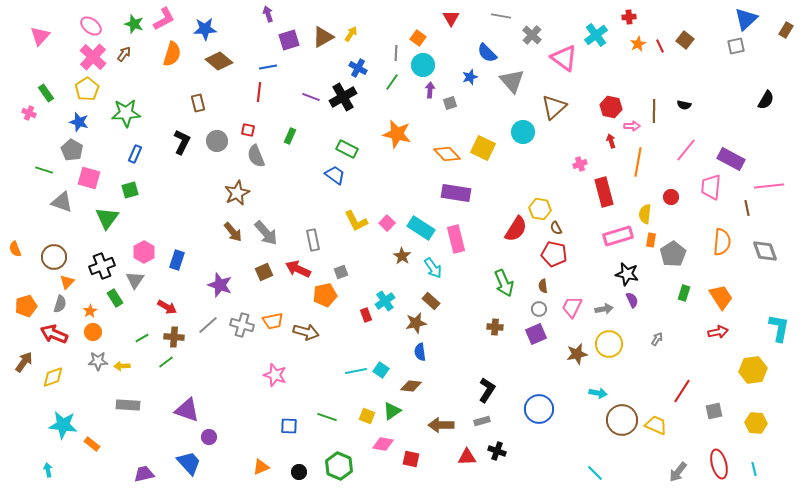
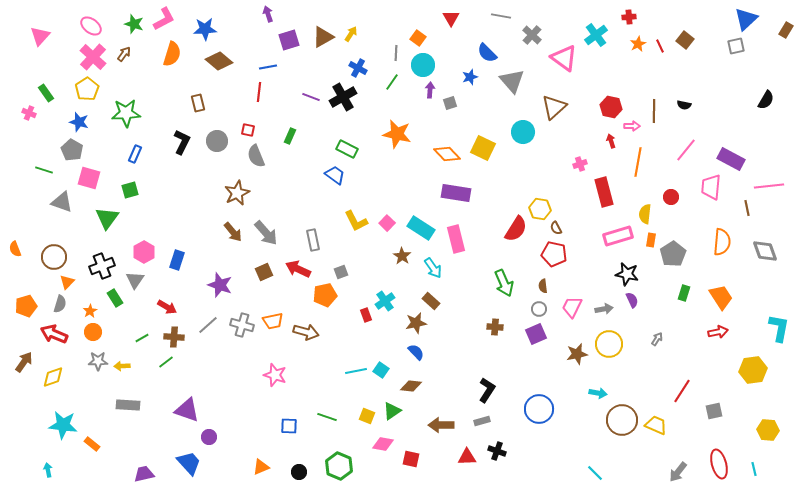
blue semicircle at (420, 352): moved 4 px left; rotated 144 degrees clockwise
yellow hexagon at (756, 423): moved 12 px right, 7 px down
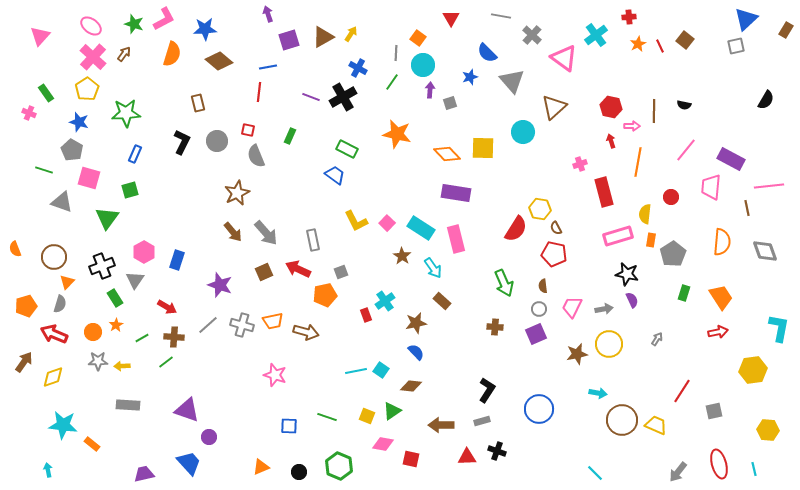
yellow square at (483, 148): rotated 25 degrees counterclockwise
brown rectangle at (431, 301): moved 11 px right
orange star at (90, 311): moved 26 px right, 14 px down
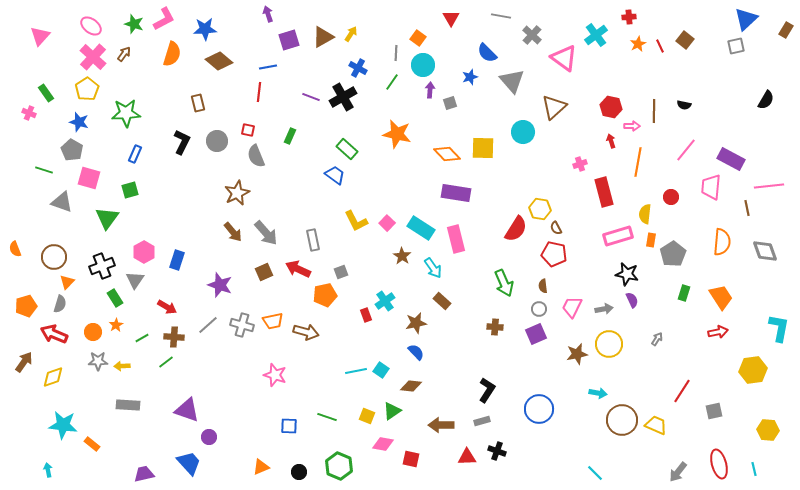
green rectangle at (347, 149): rotated 15 degrees clockwise
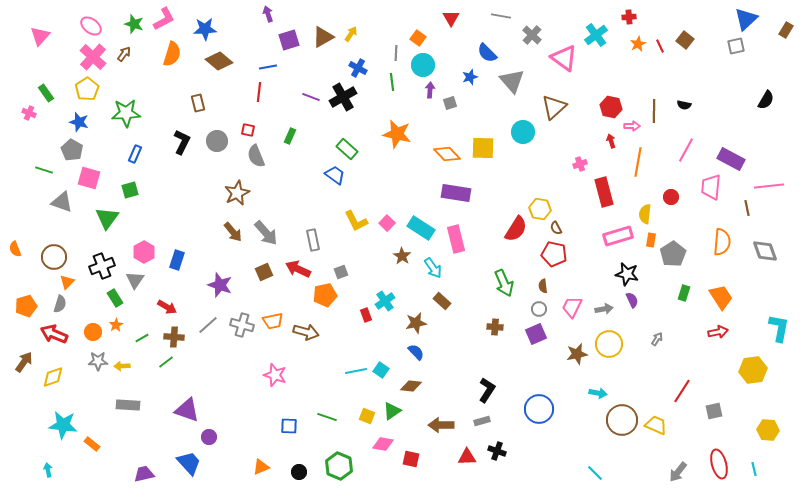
green line at (392, 82): rotated 42 degrees counterclockwise
pink line at (686, 150): rotated 10 degrees counterclockwise
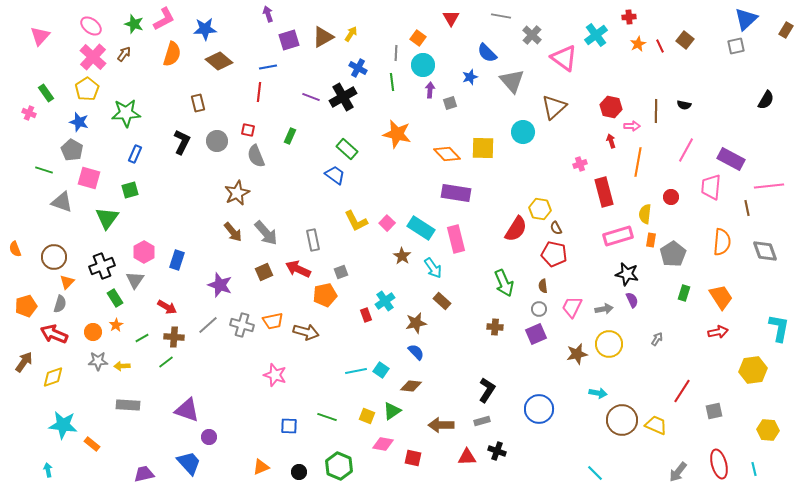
brown line at (654, 111): moved 2 px right
red square at (411, 459): moved 2 px right, 1 px up
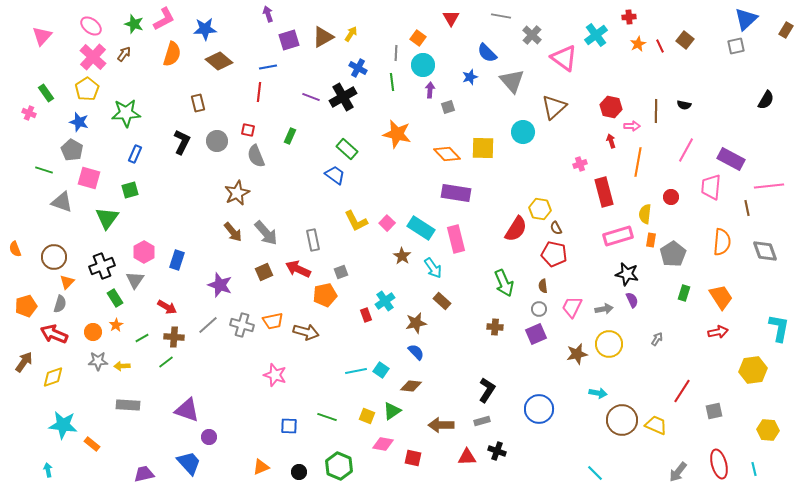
pink triangle at (40, 36): moved 2 px right
gray square at (450, 103): moved 2 px left, 4 px down
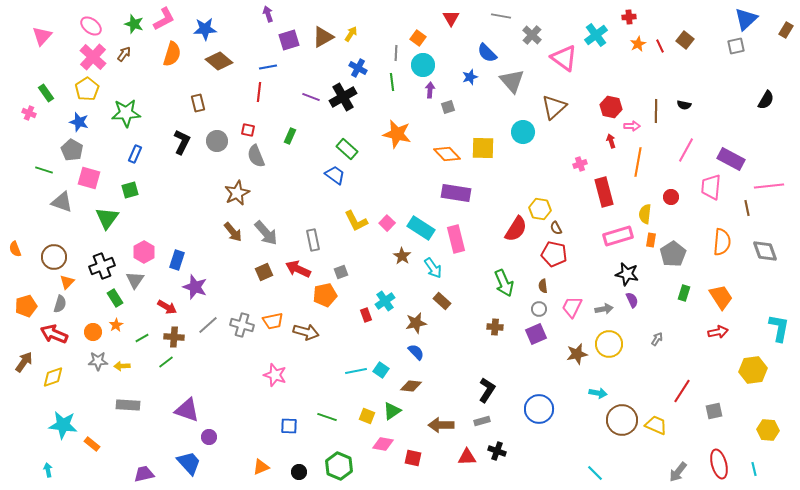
purple star at (220, 285): moved 25 px left, 2 px down
